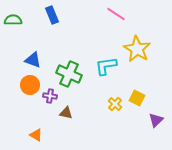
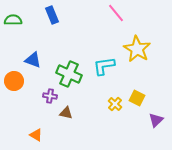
pink line: moved 1 px up; rotated 18 degrees clockwise
cyan L-shape: moved 2 px left
orange circle: moved 16 px left, 4 px up
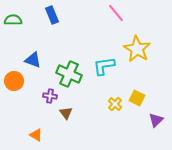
brown triangle: rotated 40 degrees clockwise
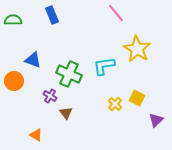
purple cross: rotated 24 degrees clockwise
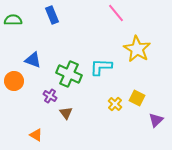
cyan L-shape: moved 3 px left, 1 px down; rotated 10 degrees clockwise
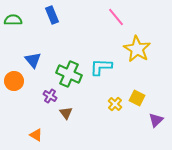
pink line: moved 4 px down
blue triangle: rotated 30 degrees clockwise
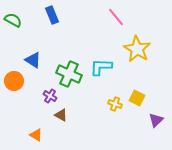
green semicircle: rotated 30 degrees clockwise
blue triangle: rotated 18 degrees counterclockwise
yellow cross: rotated 24 degrees counterclockwise
brown triangle: moved 5 px left, 2 px down; rotated 24 degrees counterclockwise
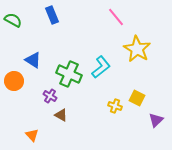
cyan L-shape: rotated 140 degrees clockwise
yellow cross: moved 2 px down
orange triangle: moved 4 px left; rotated 16 degrees clockwise
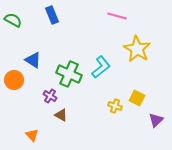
pink line: moved 1 px right, 1 px up; rotated 36 degrees counterclockwise
orange circle: moved 1 px up
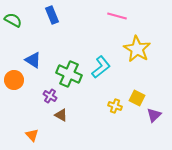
purple triangle: moved 2 px left, 5 px up
